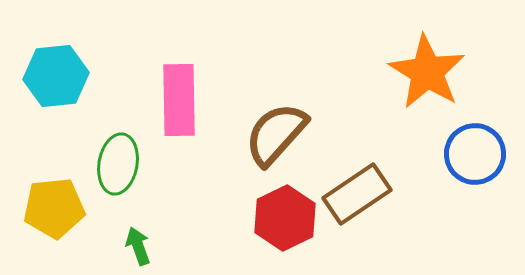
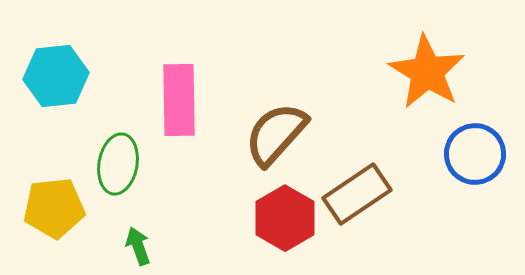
red hexagon: rotated 4 degrees counterclockwise
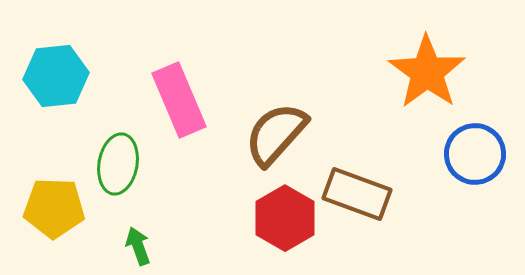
orange star: rotated 4 degrees clockwise
pink rectangle: rotated 22 degrees counterclockwise
brown rectangle: rotated 54 degrees clockwise
yellow pentagon: rotated 8 degrees clockwise
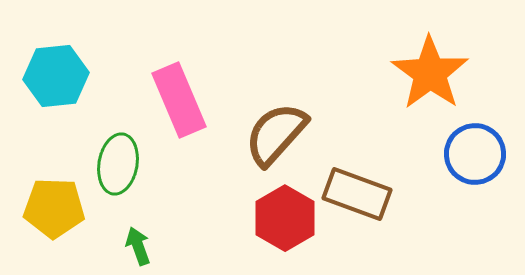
orange star: moved 3 px right, 1 px down
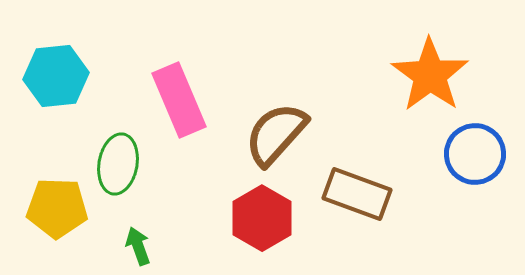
orange star: moved 2 px down
yellow pentagon: moved 3 px right
red hexagon: moved 23 px left
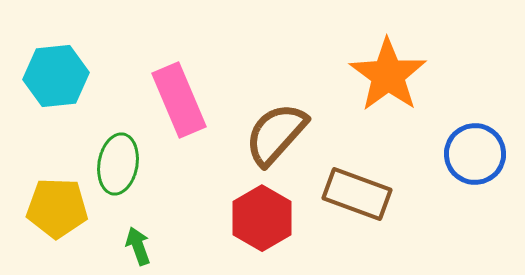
orange star: moved 42 px left
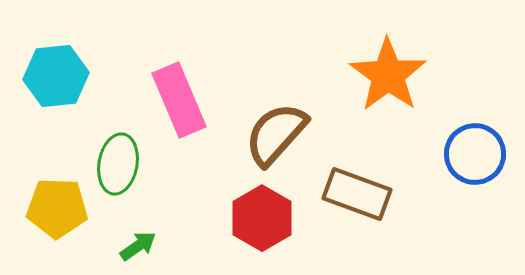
green arrow: rotated 75 degrees clockwise
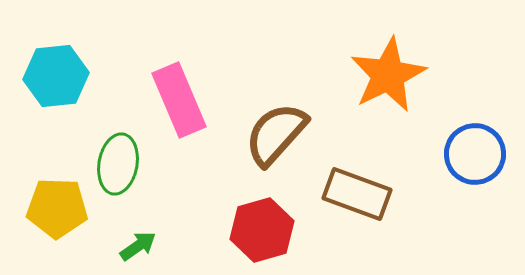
orange star: rotated 10 degrees clockwise
red hexagon: moved 12 px down; rotated 14 degrees clockwise
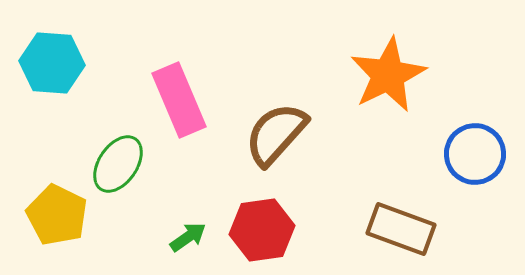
cyan hexagon: moved 4 px left, 13 px up; rotated 10 degrees clockwise
green ellipse: rotated 24 degrees clockwise
brown rectangle: moved 44 px right, 35 px down
yellow pentagon: moved 7 px down; rotated 24 degrees clockwise
red hexagon: rotated 8 degrees clockwise
green arrow: moved 50 px right, 9 px up
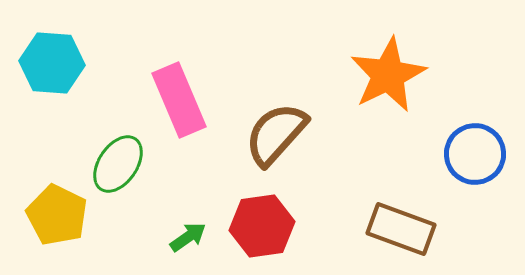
red hexagon: moved 4 px up
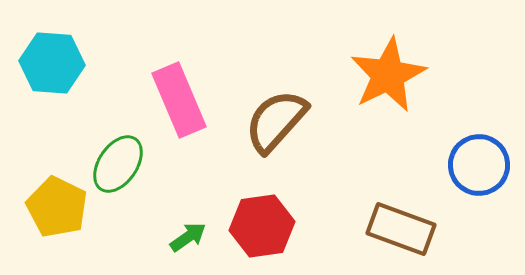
brown semicircle: moved 13 px up
blue circle: moved 4 px right, 11 px down
yellow pentagon: moved 8 px up
